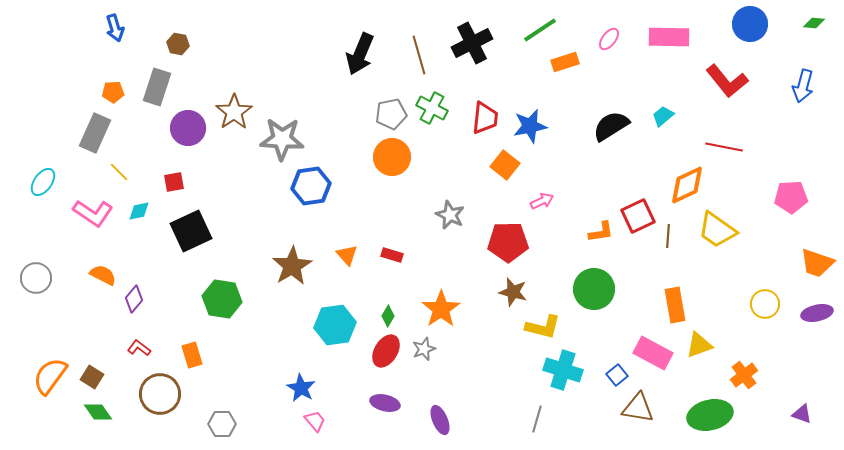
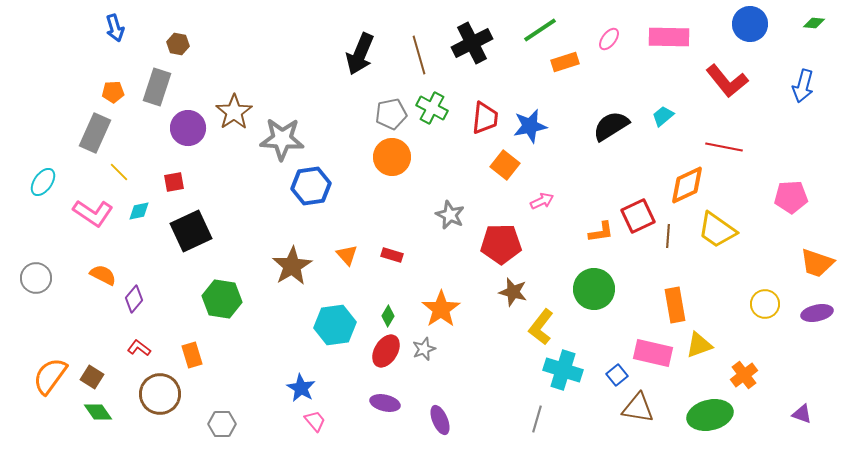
red pentagon at (508, 242): moved 7 px left, 2 px down
yellow L-shape at (543, 327): moved 2 px left; rotated 114 degrees clockwise
pink rectangle at (653, 353): rotated 15 degrees counterclockwise
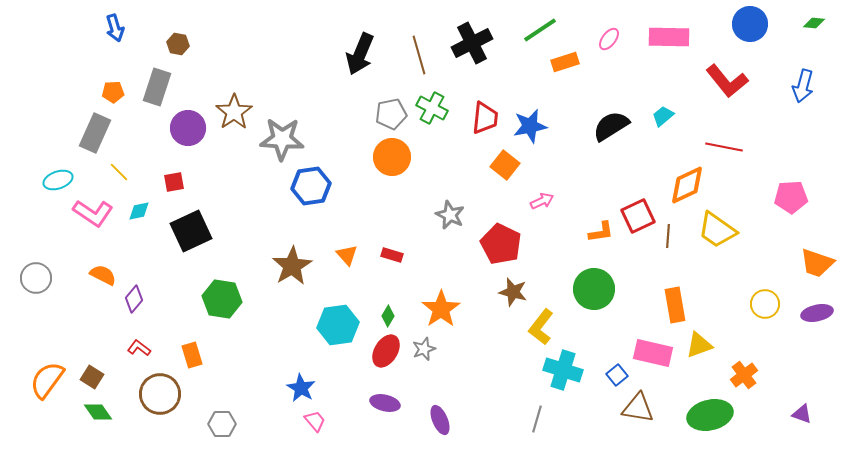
cyan ellipse at (43, 182): moved 15 px right, 2 px up; rotated 36 degrees clockwise
red pentagon at (501, 244): rotated 27 degrees clockwise
cyan hexagon at (335, 325): moved 3 px right
orange semicircle at (50, 376): moved 3 px left, 4 px down
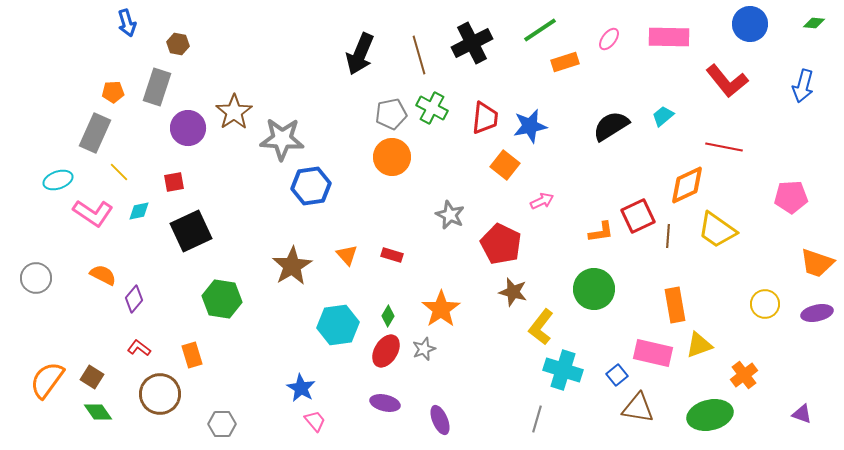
blue arrow at (115, 28): moved 12 px right, 5 px up
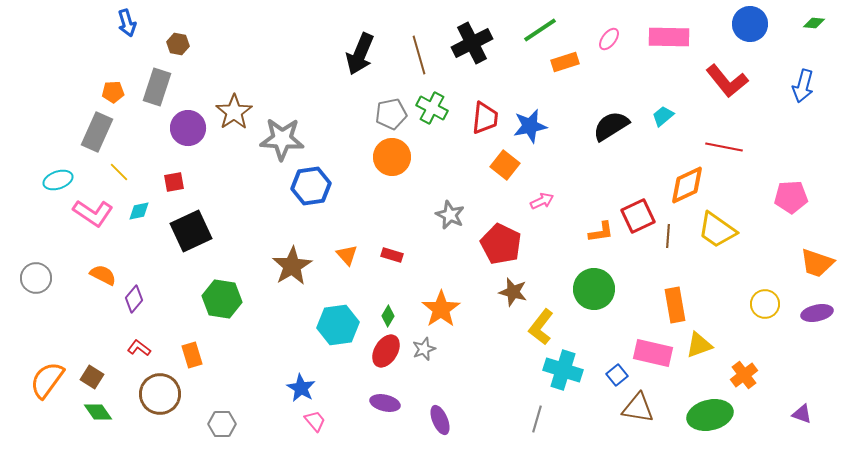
gray rectangle at (95, 133): moved 2 px right, 1 px up
